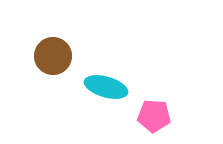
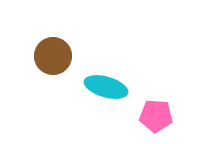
pink pentagon: moved 2 px right
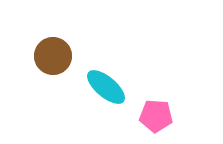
cyan ellipse: rotated 24 degrees clockwise
